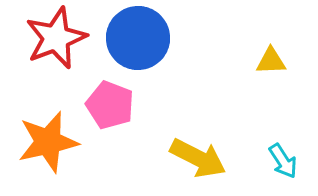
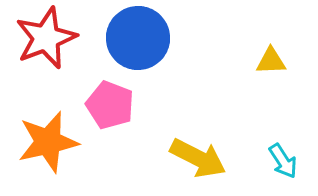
red star: moved 10 px left
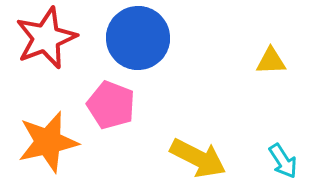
pink pentagon: moved 1 px right
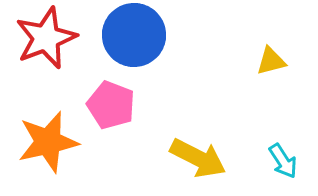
blue circle: moved 4 px left, 3 px up
yellow triangle: rotated 12 degrees counterclockwise
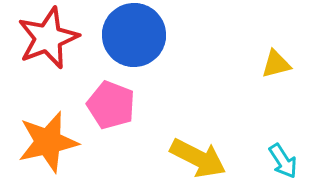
red star: moved 2 px right
yellow triangle: moved 5 px right, 3 px down
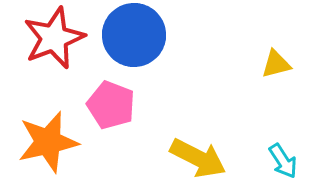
red star: moved 6 px right
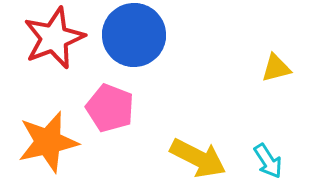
yellow triangle: moved 4 px down
pink pentagon: moved 1 px left, 3 px down
cyan arrow: moved 15 px left
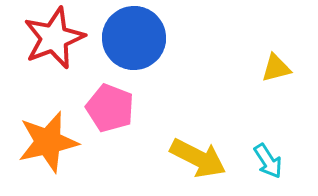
blue circle: moved 3 px down
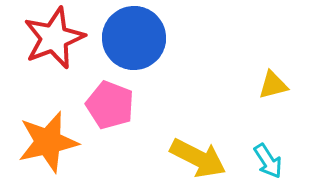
yellow triangle: moved 3 px left, 17 px down
pink pentagon: moved 3 px up
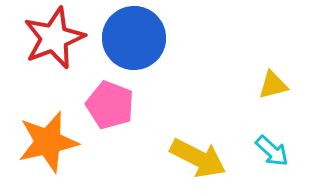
cyan arrow: moved 4 px right, 10 px up; rotated 15 degrees counterclockwise
